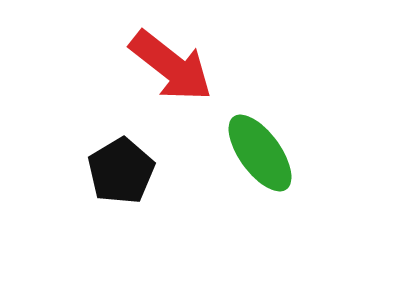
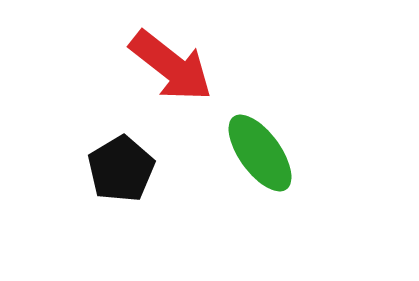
black pentagon: moved 2 px up
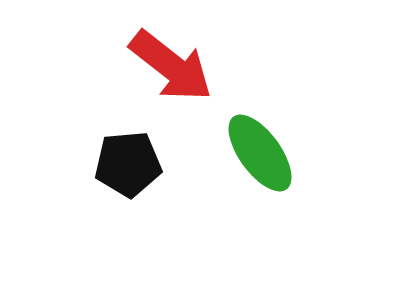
black pentagon: moved 7 px right, 5 px up; rotated 26 degrees clockwise
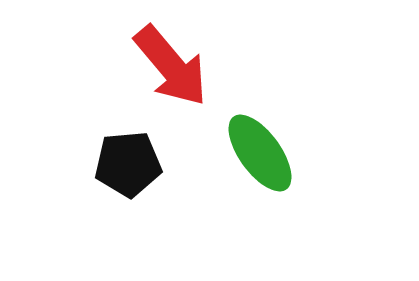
red arrow: rotated 12 degrees clockwise
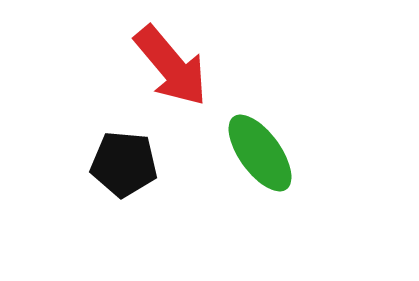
black pentagon: moved 4 px left; rotated 10 degrees clockwise
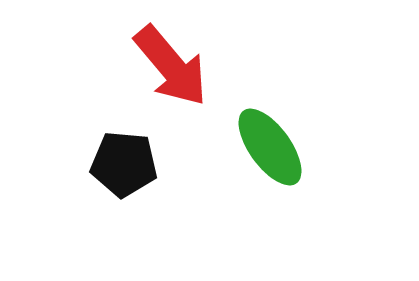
green ellipse: moved 10 px right, 6 px up
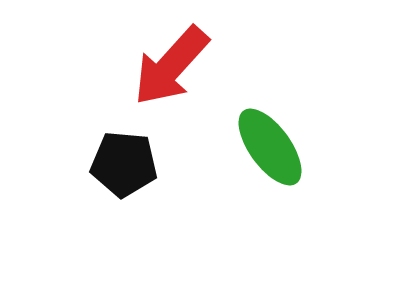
red arrow: rotated 82 degrees clockwise
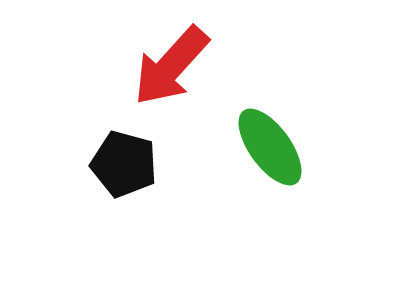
black pentagon: rotated 10 degrees clockwise
